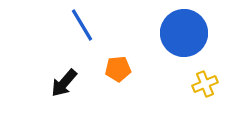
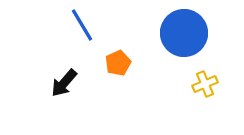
orange pentagon: moved 6 px up; rotated 20 degrees counterclockwise
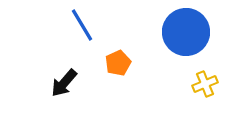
blue circle: moved 2 px right, 1 px up
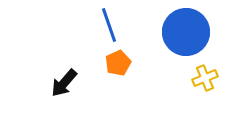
blue line: moved 27 px right; rotated 12 degrees clockwise
yellow cross: moved 6 px up
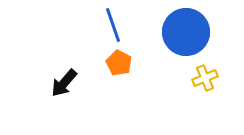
blue line: moved 4 px right
orange pentagon: moved 1 px right; rotated 20 degrees counterclockwise
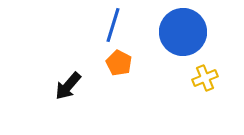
blue line: rotated 36 degrees clockwise
blue circle: moved 3 px left
black arrow: moved 4 px right, 3 px down
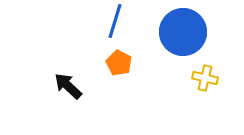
blue line: moved 2 px right, 4 px up
yellow cross: rotated 35 degrees clockwise
black arrow: rotated 92 degrees clockwise
